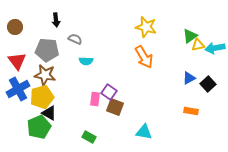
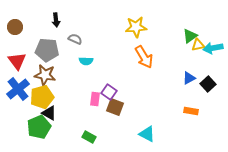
yellow star: moved 10 px left; rotated 20 degrees counterclockwise
cyan arrow: moved 2 px left
blue cross: rotated 10 degrees counterclockwise
cyan triangle: moved 3 px right, 2 px down; rotated 18 degrees clockwise
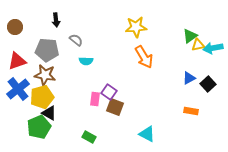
gray semicircle: moved 1 px right, 1 px down; rotated 16 degrees clockwise
red triangle: rotated 48 degrees clockwise
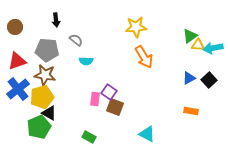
yellow triangle: rotated 16 degrees clockwise
black square: moved 1 px right, 4 px up
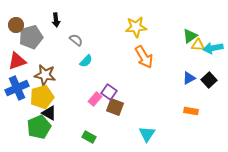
brown circle: moved 1 px right, 2 px up
gray pentagon: moved 16 px left, 13 px up; rotated 20 degrees counterclockwise
cyan semicircle: rotated 48 degrees counterclockwise
blue cross: moved 1 px left, 1 px up; rotated 15 degrees clockwise
pink rectangle: rotated 32 degrees clockwise
cyan triangle: rotated 36 degrees clockwise
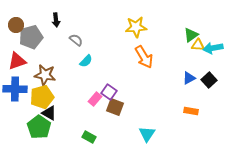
green triangle: moved 1 px right, 1 px up
blue cross: moved 2 px left, 1 px down; rotated 25 degrees clockwise
green pentagon: rotated 15 degrees counterclockwise
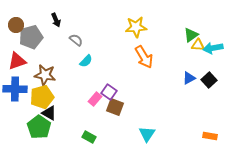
black arrow: rotated 16 degrees counterclockwise
orange rectangle: moved 19 px right, 25 px down
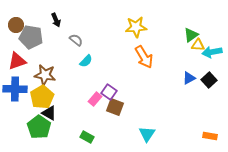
gray pentagon: rotated 25 degrees clockwise
cyan arrow: moved 1 px left, 4 px down
yellow pentagon: rotated 15 degrees counterclockwise
green rectangle: moved 2 px left
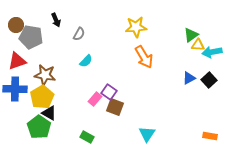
gray semicircle: moved 3 px right, 6 px up; rotated 80 degrees clockwise
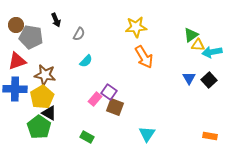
blue triangle: rotated 32 degrees counterclockwise
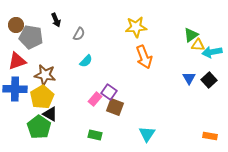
orange arrow: rotated 10 degrees clockwise
black triangle: moved 1 px right, 1 px down
green rectangle: moved 8 px right, 2 px up; rotated 16 degrees counterclockwise
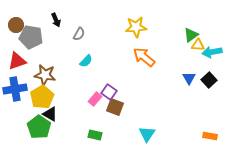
orange arrow: rotated 150 degrees clockwise
blue cross: rotated 10 degrees counterclockwise
